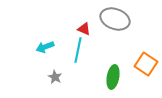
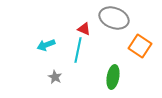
gray ellipse: moved 1 px left, 1 px up
cyan arrow: moved 1 px right, 2 px up
orange square: moved 6 px left, 18 px up
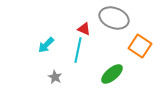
cyan arrow: rotated 24 degrees counterclockwise
green ellipse: moved 1 px left, 3 px up; rotated 40 degrees clockwise
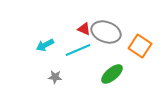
gray ellipse: moved 8 px left, 14 px down
cyan arrow: moved 1 px left; rotated 18 degrees clockwise
cyan line: rotated 55 degrees clockwise
gray star: rotated 24 degrees counterclockwise
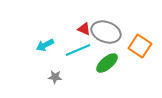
green ellipse: moved 5 px left, 11 px up
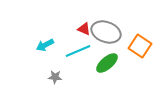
cyan line: moved 1 px down
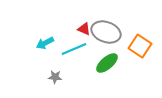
cyan arrow: moved 2 px up
cyan line: moved 4 px left, 2 px up
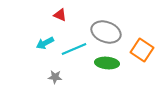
red triangle: moved 24 px left, 14 px up
orange square: moved 2 px right, 4 px down
green ellipse: rotated 45 degrees clockwise
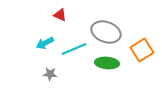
orange square: rotated 25 degrees clockwise
gray star: moved 5 px left, 3 px up
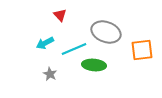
red triangle: rotated 24 degrees clockwise
orange square: rotated 25 degrees clockwise
green ellipse: moved 13 px left, 2 px down
gray star: rotated 24 degrees clockwise
